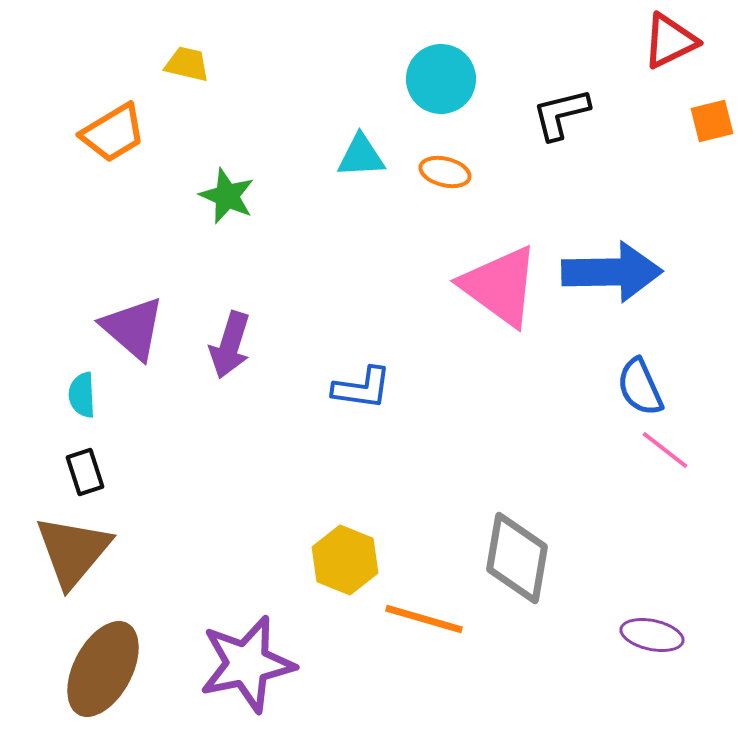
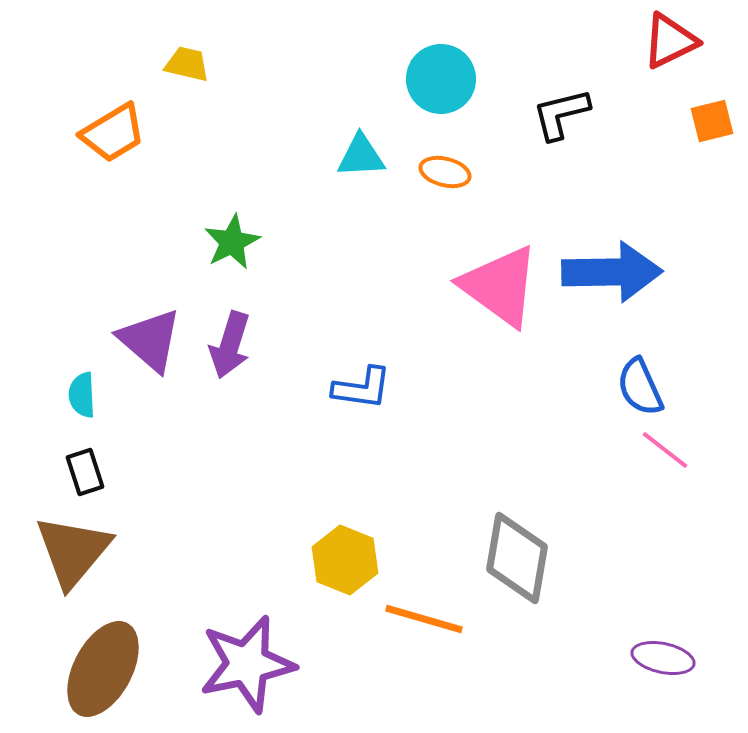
green star: moved 5 px right, 46 px down; rotated 22 degrees clockwise
purple triangle: moved 17 px right, 12 px down
purple ellipse: moved 11 px right, 23 px down
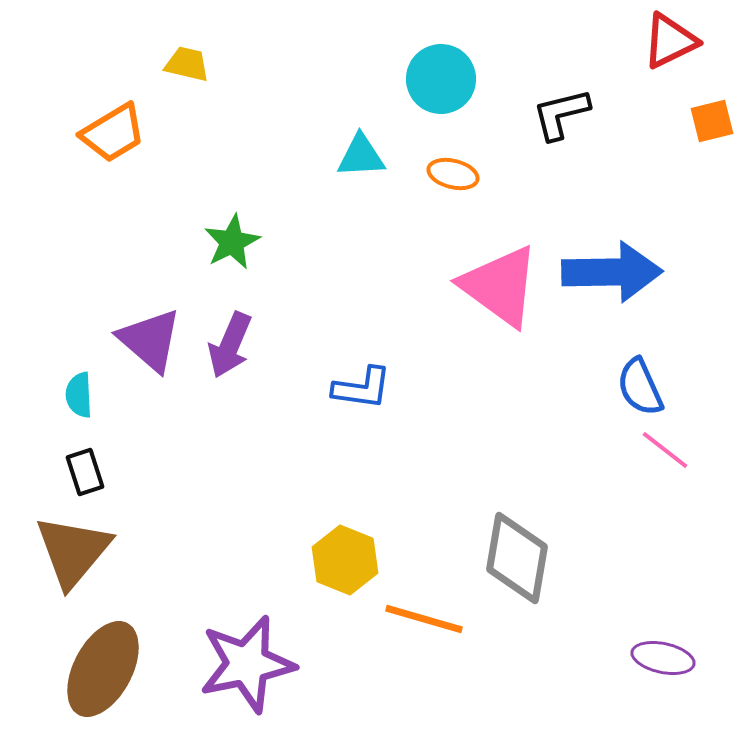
orange ellipse: moved 8 px right, 2 px down
purple arrow: rotated 6 degrees clockwise
cyan semicircle: moved 3 px left
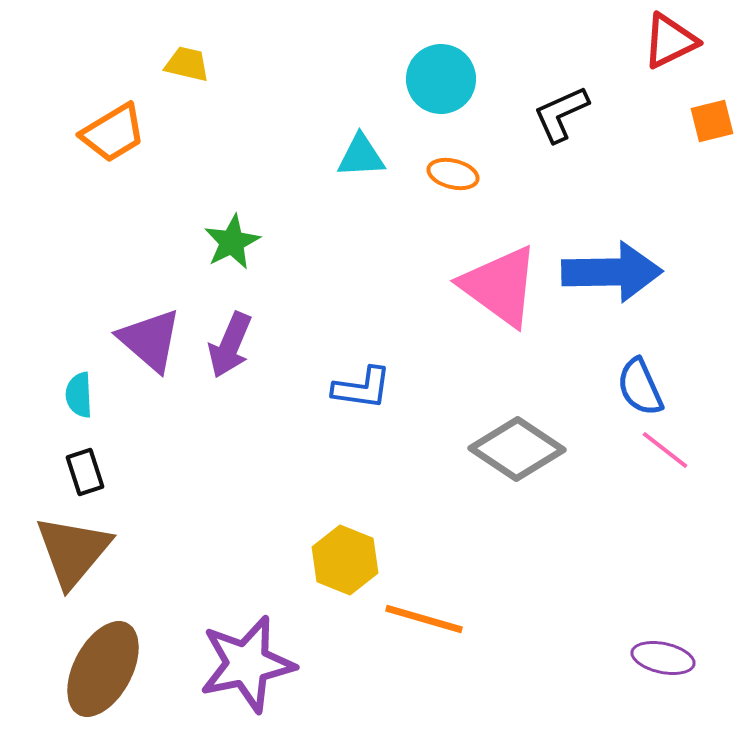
black L-shape: rotated 10 degrees counterclockwise
gray diamond: moved 109 px up; rotated 66 degrees counterclockwise
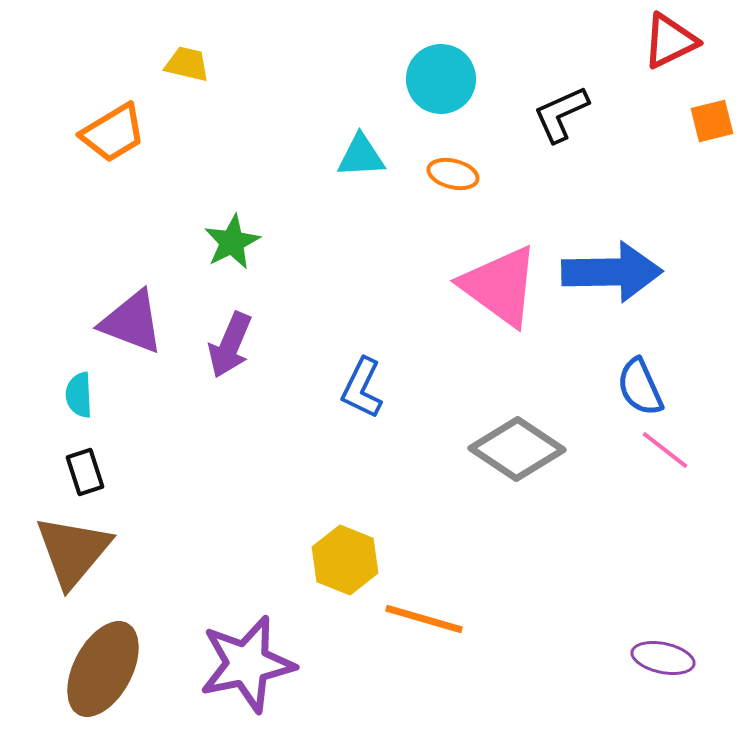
purple triangle: moved 18 px left, 18 px up; rotated 20 degrees counterclockwise
blue L-shape: rotated 108 degrees clockwise
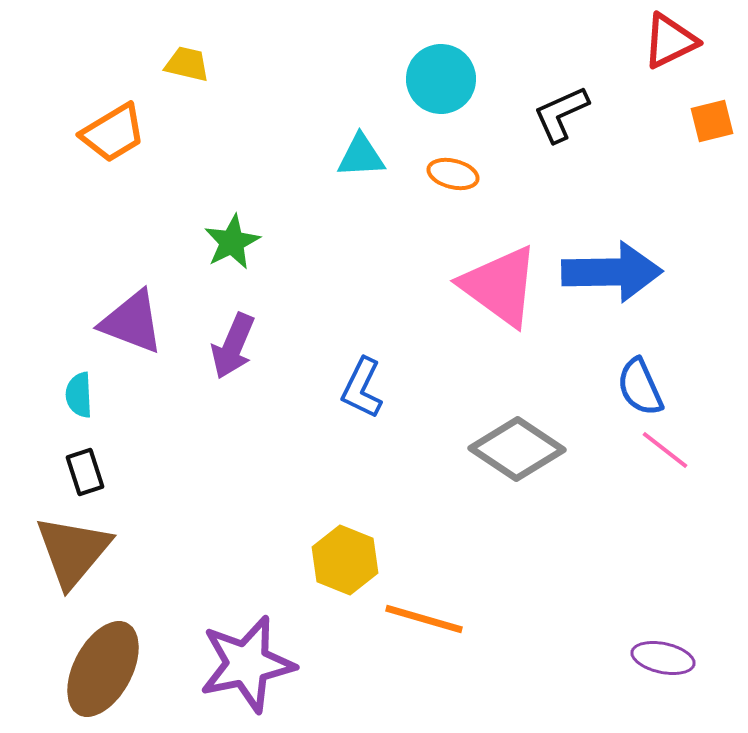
purple arrow: moved 3 px right, 1 px down
